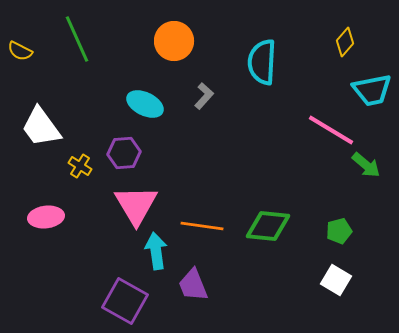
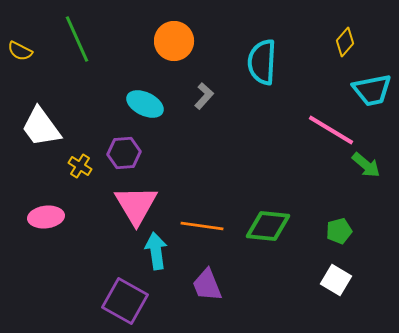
purple trapezoid: moved 14 px right
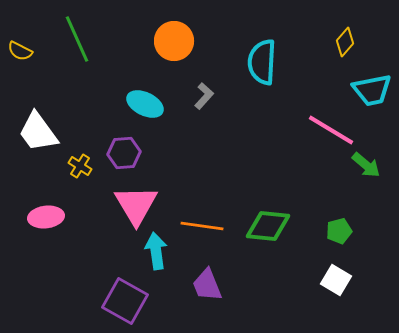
white trapezoid: moved 3 px left, 5 px down
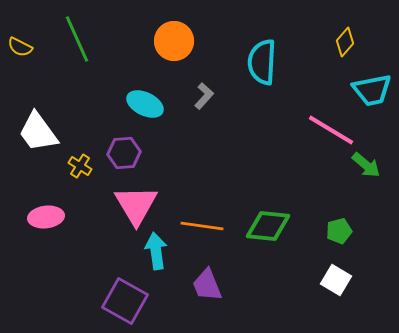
yellow semicircle: moved 4 px up
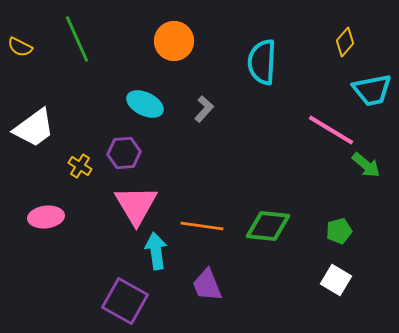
gray L-shape: moved 13 px down
white trapezoid: moved 4 px left, 4 px up; rotated 90 degrees counterclockwise
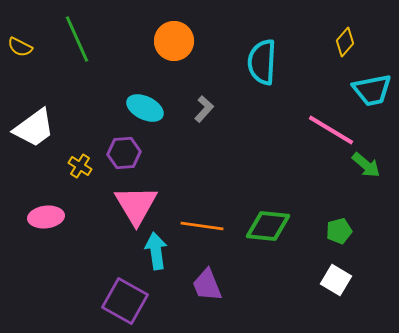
cyan ellipse: moved 4 px down
